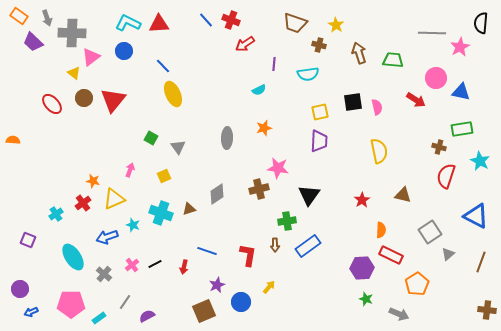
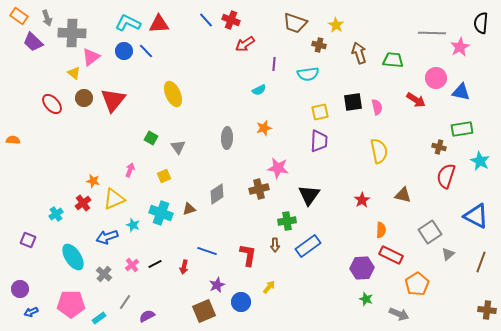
blue line at (163, 66): moved 17 px left, 15 px up
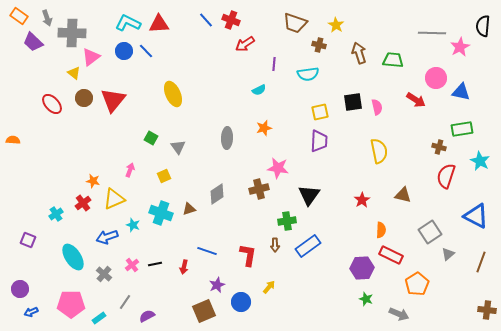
black semicircle at (481, 23): moved 2 px right, 3 px down
black line at (155, 264): rotated 16 degrees clockwise
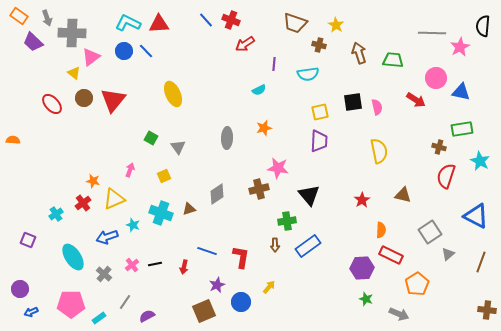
black triangle at (309, 195): rotated 15 degrees counterclockwise
red L-shape at (248, 255): moved 7 px left, 2 px down
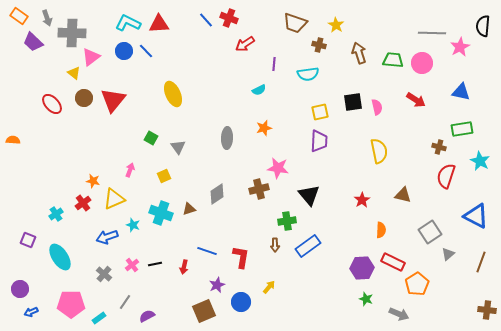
red cross at (231, 20): moved 2 px left, 2 px up
pink circle at (436, 78): moved 14 px left, 15 px up
red rectangle at (391, 255): moved 2 px right, 7 px down
cyan ellipse at (73, 257): moved 13 px left
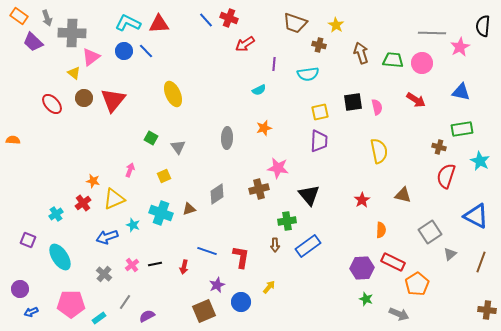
brown arrow at (359, 53): moved 2 px right
gray triangle at (448, 254): moved 2 px right
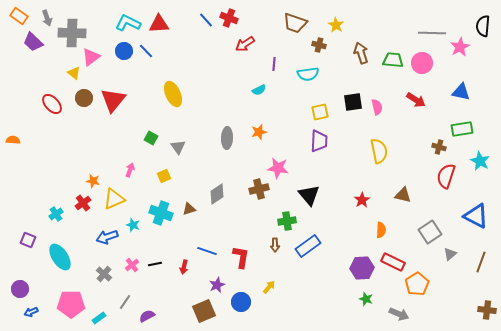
orange star at (264, 128): moved 5 px left, 4 px down
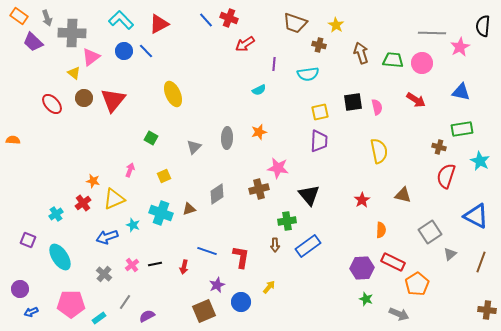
cyan L-shape at (128, 23): moved 7 px left, 3 px up; rotated 20 degrees clockwise
red triangle at (159, 24): rotated 25 degrees counterclockwise
gray triangle at (178, 147): moved 16 px right; rotated 21 degrees clockwise
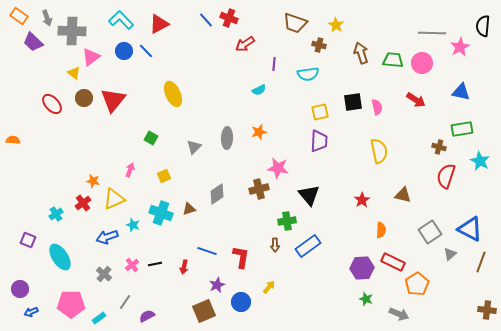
gray cross at (72, 33): moved 2 px up
blue triangle at (476, 216): moved 6 px left, 13 px down
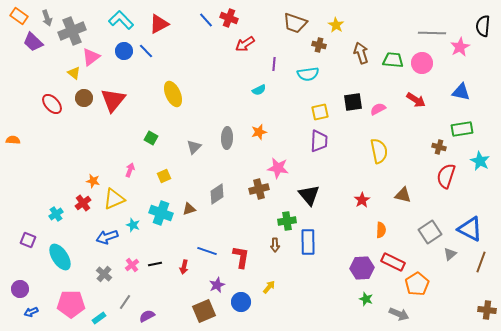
gray cross at (72, 31): rotated 24 degrees counterclockwise
pink semicircle at (377, 107): moved 1 px right, 2 px down; rotated 105 degrees counterclockwise
blue rectangle at (308, 246): moved 4 px up; rotated 55 degrees counterclockwise
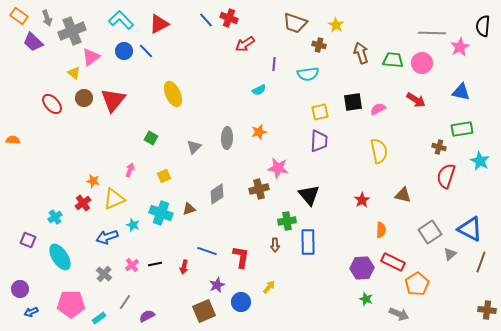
cyan cross at (56, 214): moved 1 px left, 3 px down
